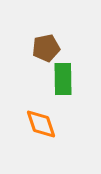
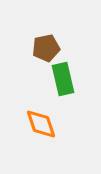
green rectangle: rotated 12 degrees counterclockwise
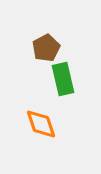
brown pentagon: rotated 16 degrees counterclockwise
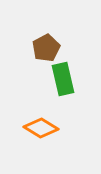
orange diamond: moved 4 px down; rotated 40 degrees counterclockwise
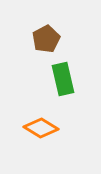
brown pentagon: moved 9 px up
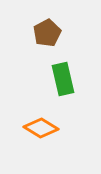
brown pentagon: moved 1 px right, 6 px up
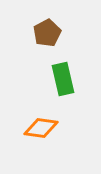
orange diamond: rotated 24 degrees counterclockwise
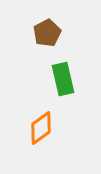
orange diamond: rotated 44 degrees counterclockwise
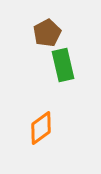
green rectangle: moved 14 px up
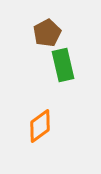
orange diamond: moved 1 px left, 2 px up
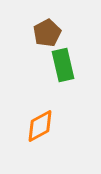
orange diamond: rotated 8 degrees clockwise
